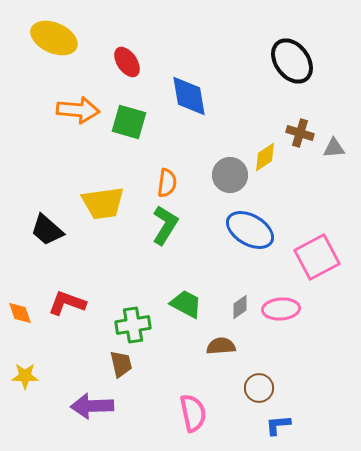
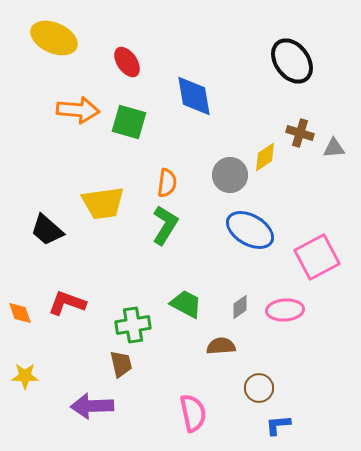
blue diamond: moved 5 px right
pink ellipse: moved 4 px right, 1 px down
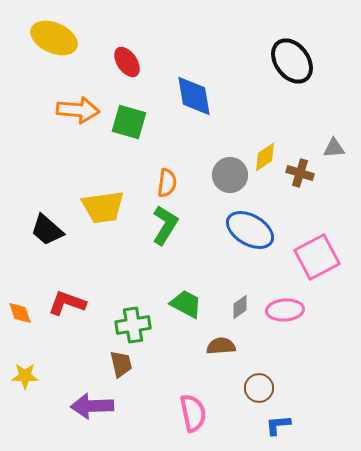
brown cross: moved 40 px down
yellow trapezoid: moved 4 px down
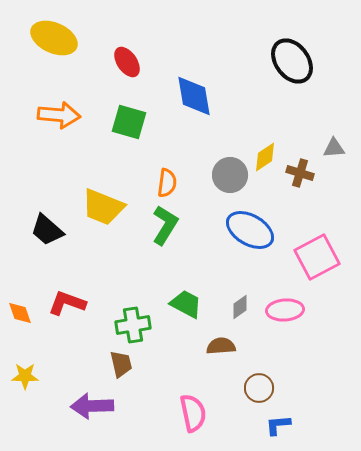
orange arrow: moved 19 px left, 5 px down
yellow trapezoid: rotated 30 degrees clockwise
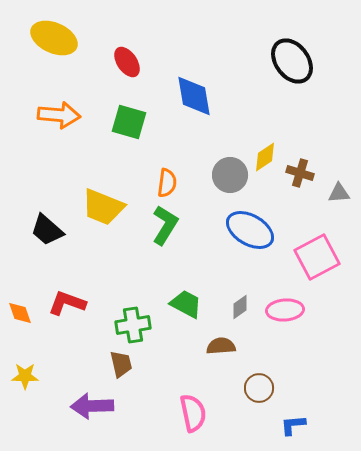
gray triangle: moved 5 px right, 45 px down
blue L-shape: moved 15 px right
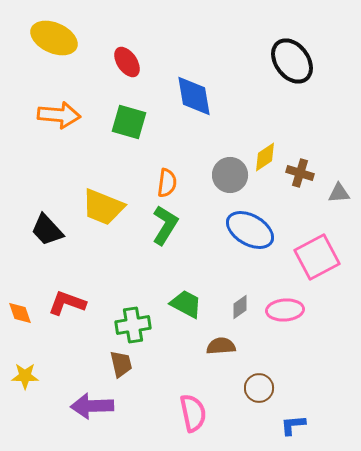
black trapezoid: rotated 6 degrees clockwise
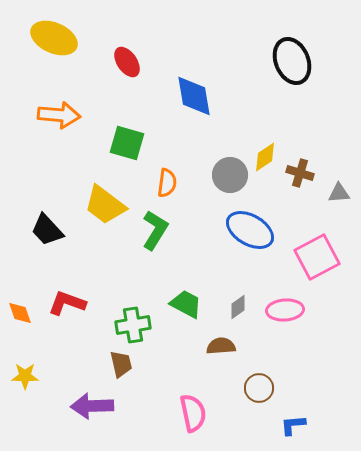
black ellipse: rotated 15 degrees clockwise
green square: moved 2 px left, 21 px down
yellow trapezoid: moved 2 px right, 2 px up; rotated 15 degrees clockwise
green L-shape: moved 10 px left, 5 px down
gray diamond: moved 2 px left
